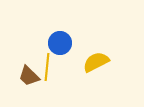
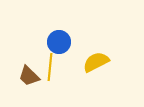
blue circle: moved 1 px left, 1 px up
yellow line: moved 3 px right
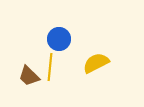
blue circle: moved 3 px up
yellow semicircle: moved 1 px down
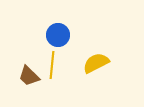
blue circle: moved 1 px left, 4 px up
yellow line: moved 2 px right, 2 px up
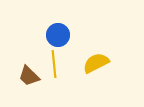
yellow line: moved 2 px right, 1 px up; rotated 12 degrees counterclockwise
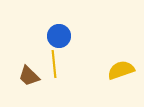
blue circle: moved 1 px right, 1 px down
yellow semicircle: moved 25 px right, 7 px down; rotated 8 degrees clockwise
